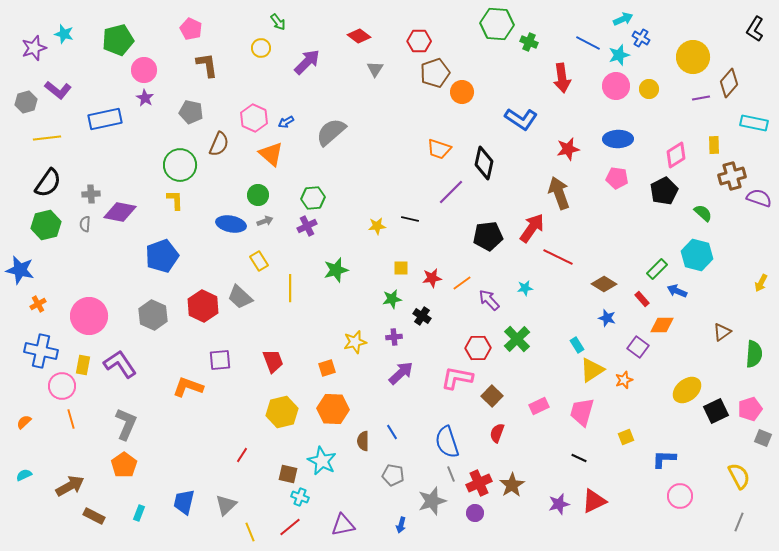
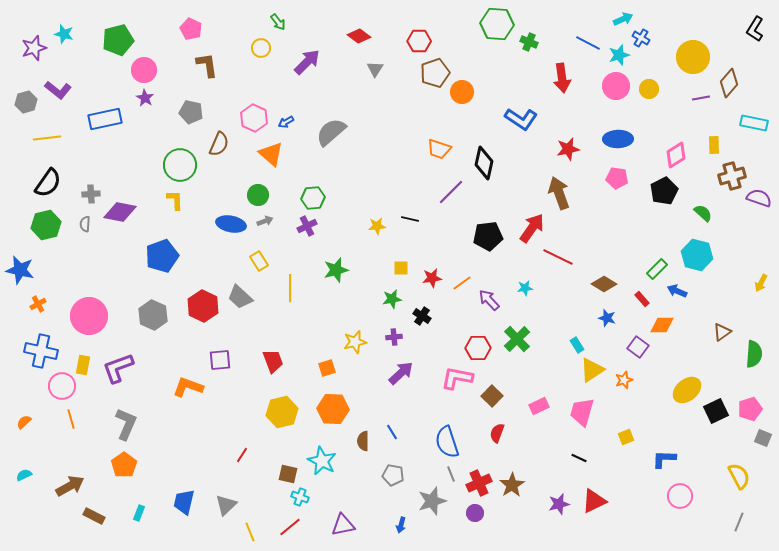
purple L-shape at (120, 364): moved 2 px left, 4 px down; rotated 76 degrees counterclockwise
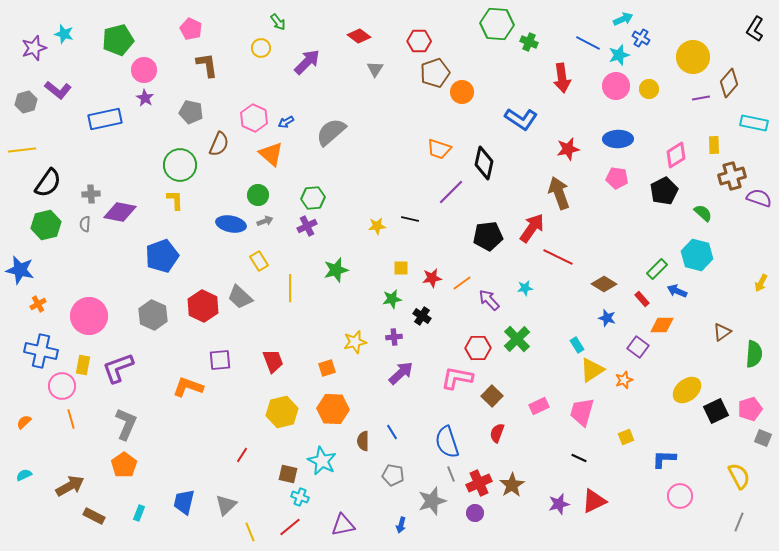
yellow line at (47, 138): moved 25 px left, 12 px down
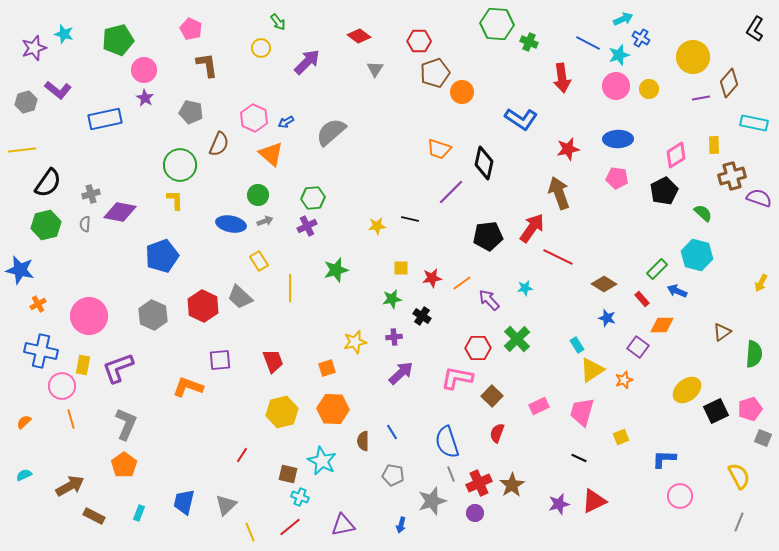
gray cross at (91, 194): rotated 12 degrees counterclockwise
yellow square at (626, 437): moved 5 px left
